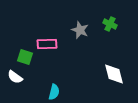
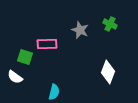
white diamond: moved 6 px left, 2 px up; rotated 35 degrees clockwise
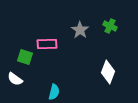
green cross: moved 2 px down
gray star: rotated 12 degrees clockwise
white semicircle: moved 2 px down
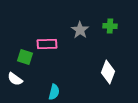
green cross: rotated 24 degrees counterclockwise
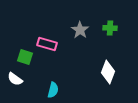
green cross: moved 2 px down
pink rectangle: rotated 18 degrees clockwise
cyan semicircle: moved 1 px left, 2 px up
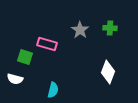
white semicircle: rotated 21 degrees counterclockwise
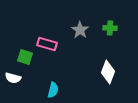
white semicircle: moved 2 px left, 1 px up
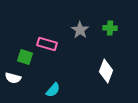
white diamond: moved 2 px left, 1 px up
cyan semicircle: rotated 28 degrees clockwise
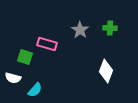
cyan semicircle: moved 18 px left
